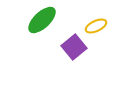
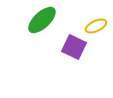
purple square: rotated 25 degrees counterclockwise
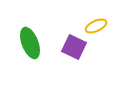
green ellipse: moved 12 px left, 23 px down; rotated 68 degrees counterclockwise
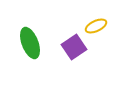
purple square: rotated 30 degrees clockwise
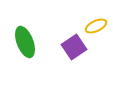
green ellipse: moved 5 px left, 1 px up
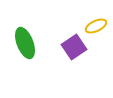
green ellipse: moved 1 px down
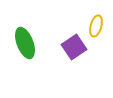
yellow ellipse: rotated 50 degrees counterclockwise
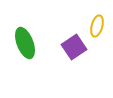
yellow ellipse: moved 1 px right
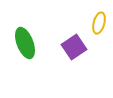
yellow ellipse: moved 2 px right, 3 px up
